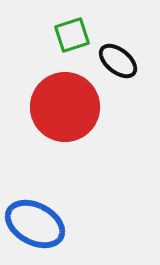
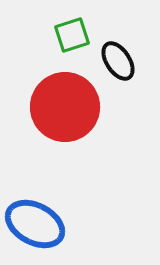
black ellipse: rotated 18 degrees clockwise
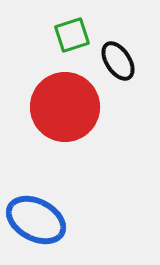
blue ellipse: moved 1 px right, 4 px up
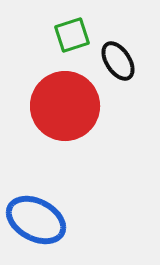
red circle: moved 1 px up
